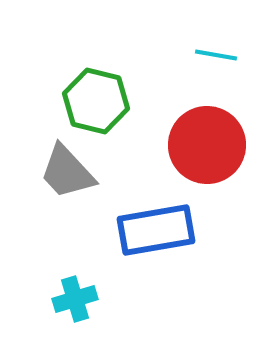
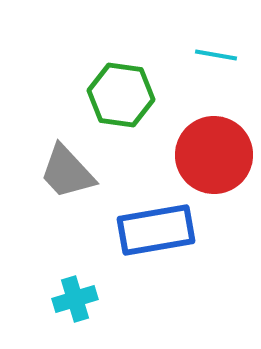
green hexagon: moved 25 px right, 6 px up; rotated 6 degrees counterclockwise
red circle: moved 7 px right, 10 px down
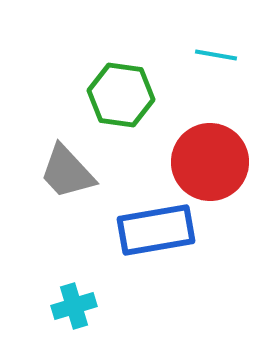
red circle: moved 4 px left, 7 px down
cyan cross: moved 1 px left, 7 px down
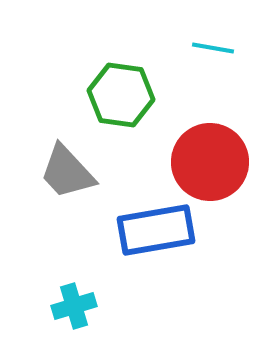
cyan line: moved 3 px left, 7 px up
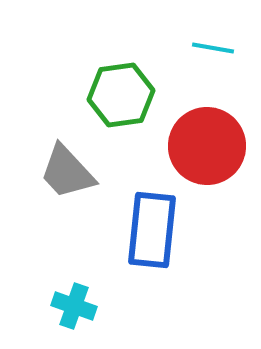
green hexagon: rotated 16 degrees counterclockwise
red circle: moved 3 px left, 16 px up
blue rectangle: moved 4 px left; rotated 74 degrees counterclockwise
cyan cross: rotated 36 degrees clockwise
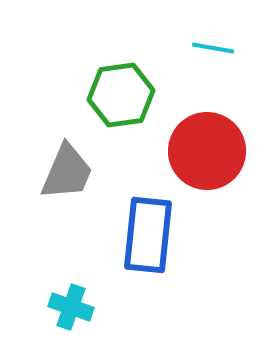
red circle: moved 5 px down
gray trapezoid: rotated 114 degrees counterclockwise
blue rectangle: moved 4 px left, 5 px down
cyan cross: moved 3 px left, 1 px down
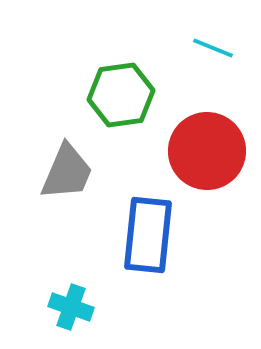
cyan line: rotated 12 degrees clockwise
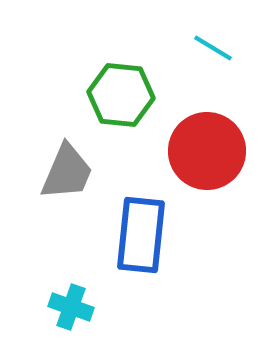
cyan line: rotated 9 degrees clockwise
green hexagon: rotated 14 degrees clockwise
blue rectangle: moved 7 px left
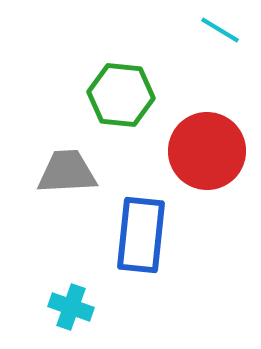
cyan line: moved 7 px right, 18 px up
gray trapezoid: rotated 116 degrees counterclockwise
